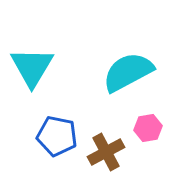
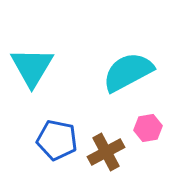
blue pentagon: moved 4 px down
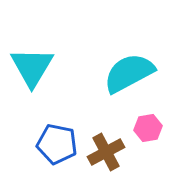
cyan semicircle: moved 1 px right, 1 px down
blue pentagon: moved 4 px down
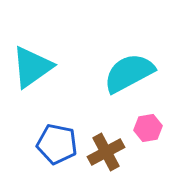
cyan triangle: rotated 24 degrees clockwise
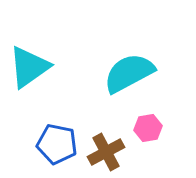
cyan triangle: moved 3 px left
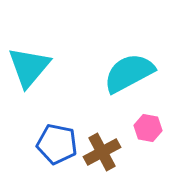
cyan triangle: rotated 15 degrees counterclockwise
pink hexagon: rotated 20 degrees clockwise
brown cross: moved 4 px left
